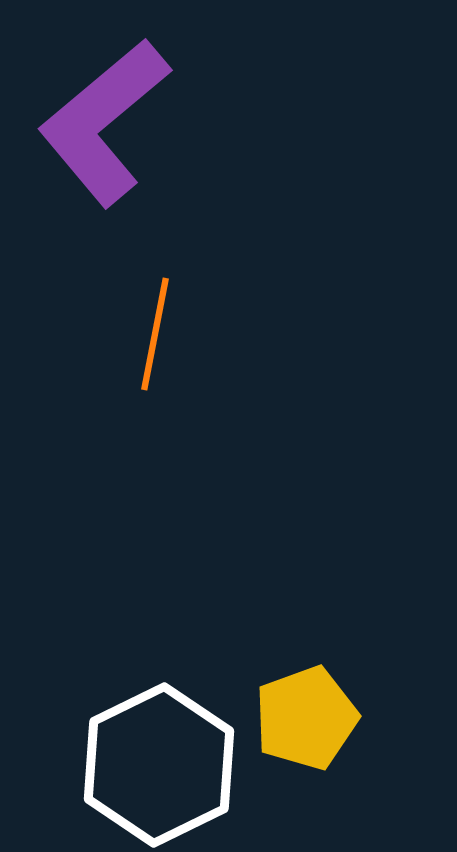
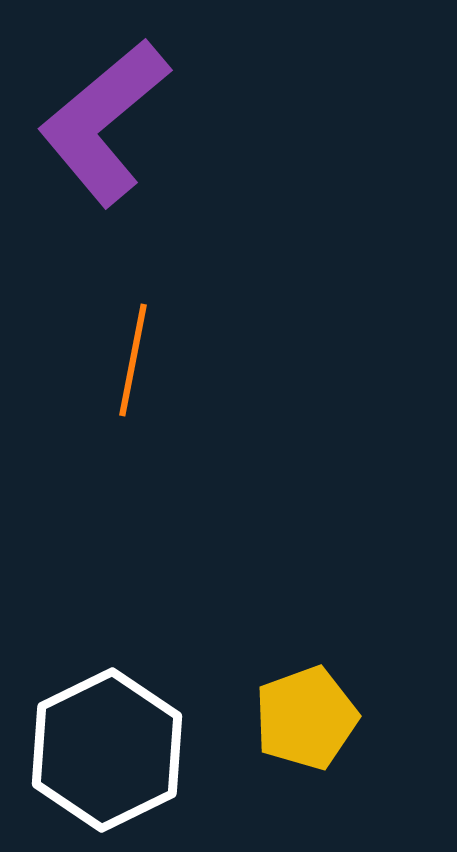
orange line: moved 22 px left, 26 px down
white hexagon: moved 52 px left, 15 px up
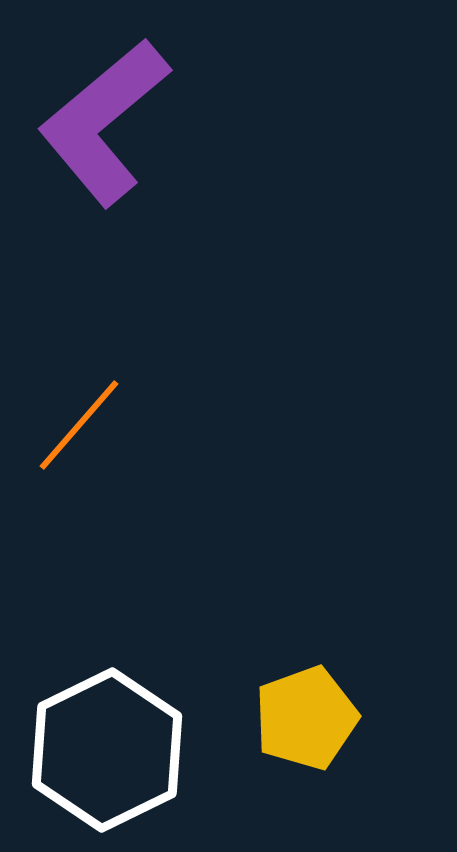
orange line: moved 54 px left, 65 px down; rotated 30 degrees clockwise
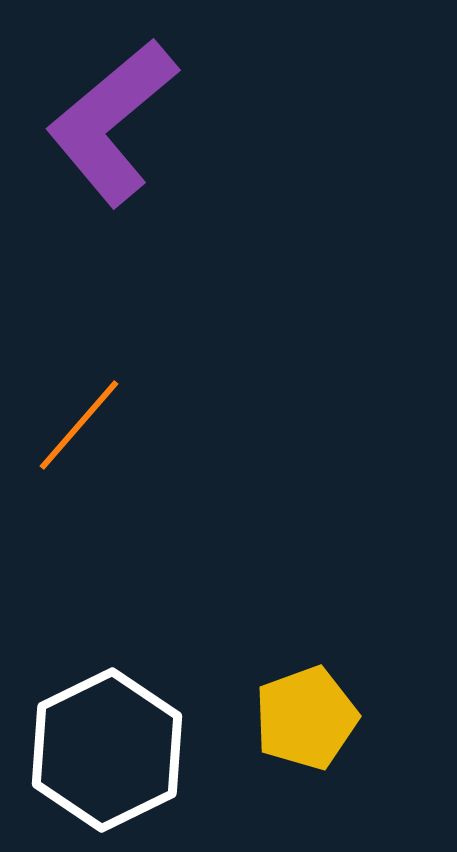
purple L-shape: moved 8 px right
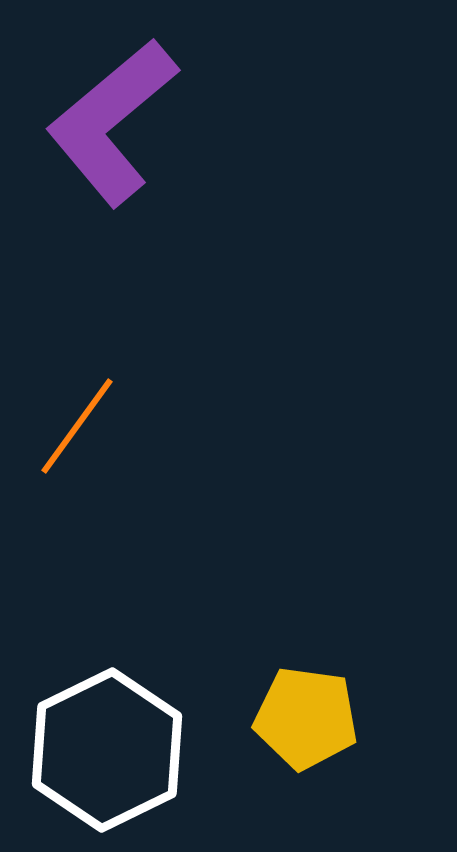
orange line: moved 2 px left, 1 px down; rotated 5 degrees counterclockwise
yellow pentagon: rotated 28 degrees clockwise
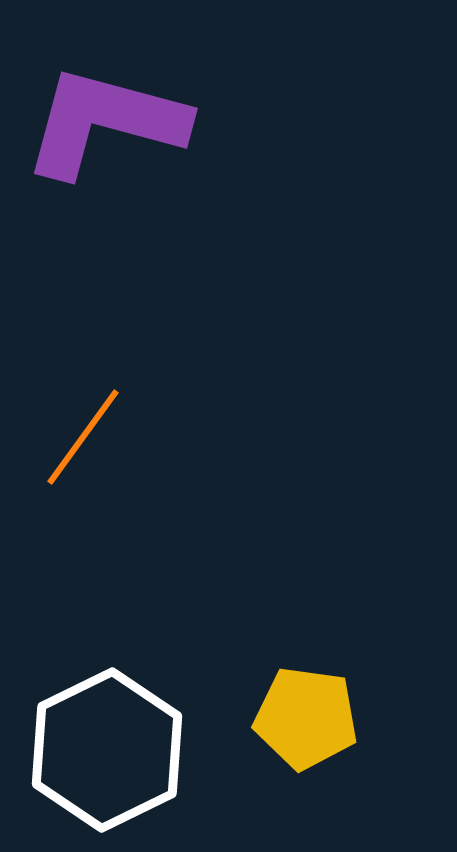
purple L-shape: moved 7 px left; rotated 55 degrees clockwise
orange line: moved 6 px right, 11 px down
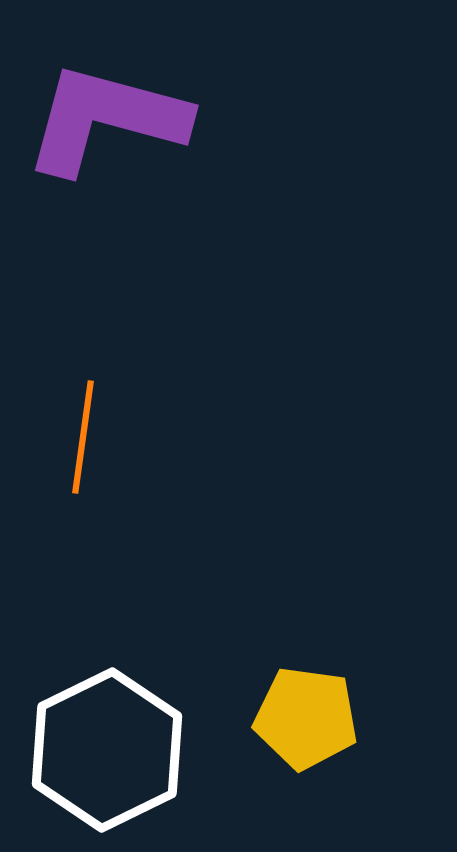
purple L-shape: moved 1 px right, 3 px up
orange line: rotated 28 degrees counterclockwise
